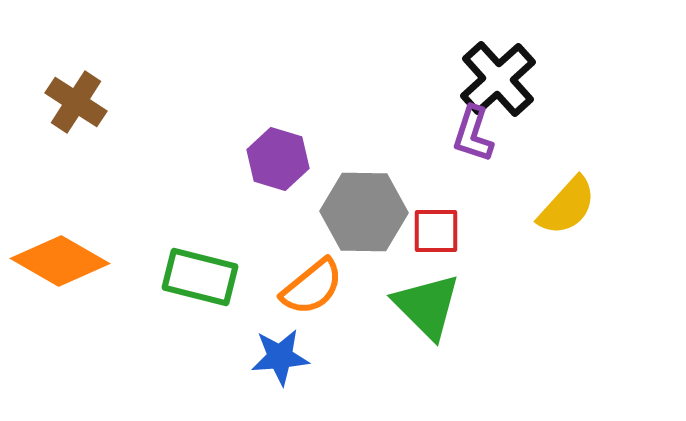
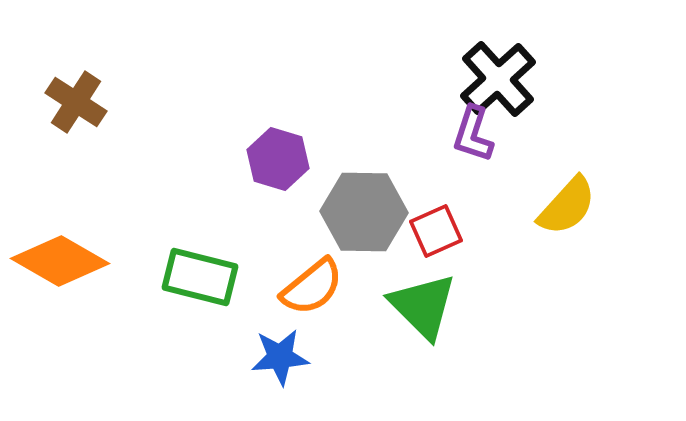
red square: rotated 24 degrees counterclockwise
green triangle: moved 4 px left
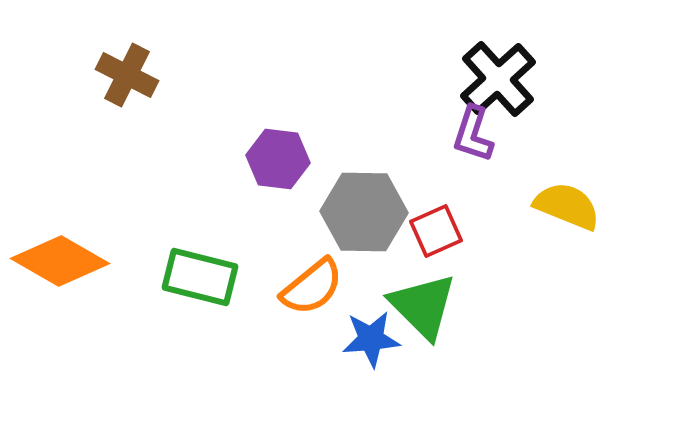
brown cross: moved 51 px right, 27 px up; rotated 6 degrees counterclockwise
purple hexagon: rotated 10 degrees counterclockwise
yellow semicircle: rotated 110 degrees counterclockwise
blue star: moved 91 px right, 18 px up
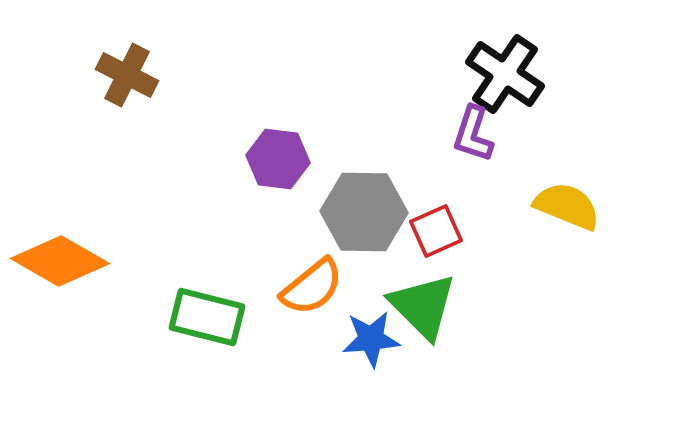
black cross: moved 7 px right, 5 px up; rotated 14 degrees counterclockwise
green rectangle: moved 7 px right, 40 px down
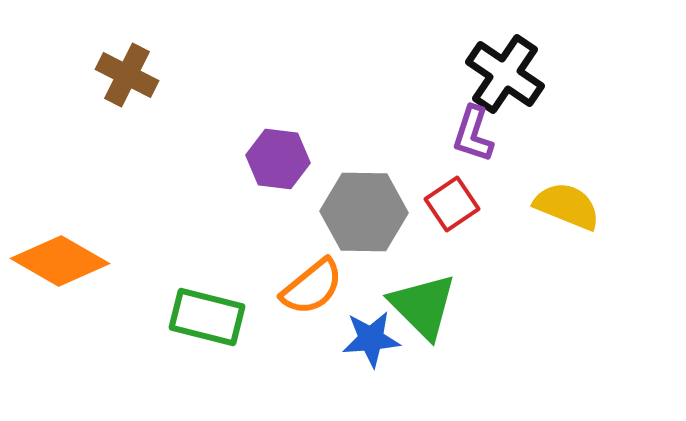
red square: moved 16 px right, 27 px up; rotated 10 degrees counterclockwise
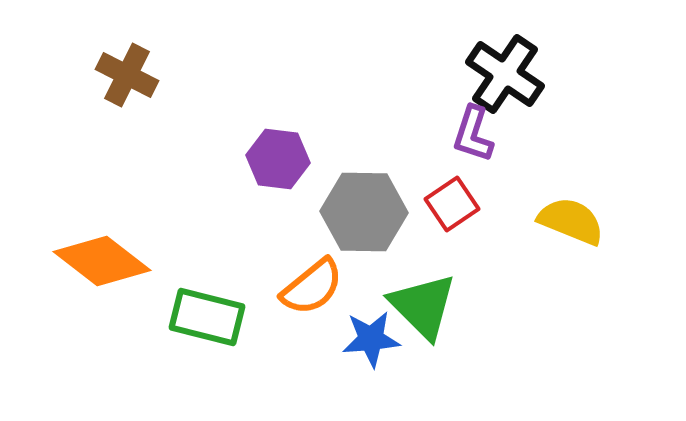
yellow semicircle: moved 4 px right, 15 px down
orange diamond: moved 42 px right; rotated 8 degrees clockwise
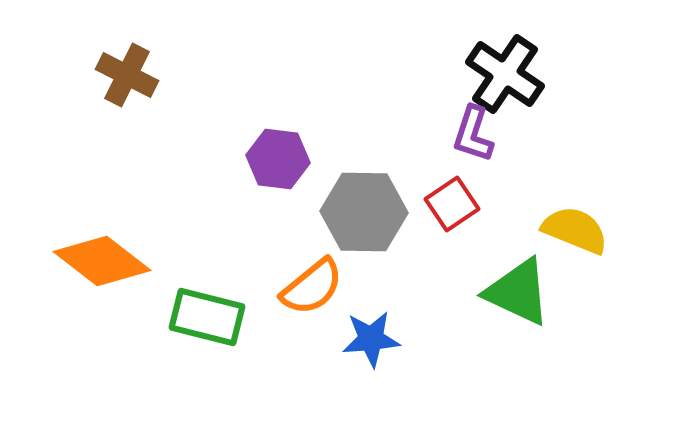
yellow semicircle: moved 4 px right, 9 px down
green triangle: moved 95 px right, 14 px up; rotated 20 degrees counterclockwise
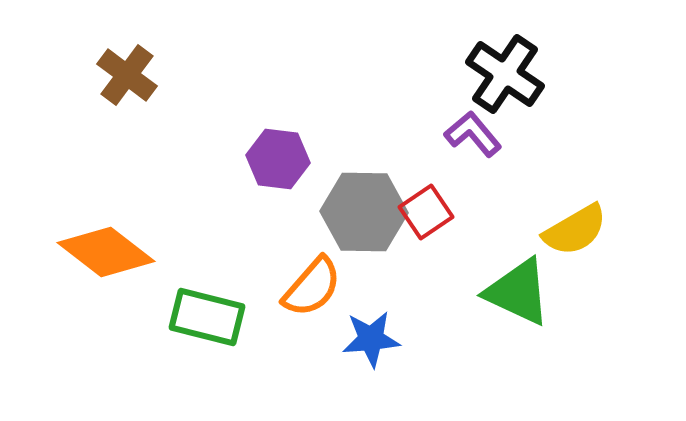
brown cross: rotated 10 degrees clockwise
purple L-shape: rotated 122 degrees clockwise
red square: moved 26 px left, 8 px down
yellow semicircle: rotated 128 degrees clockwise
orange diamond: moved 4 px right, 9 px up
orange semicircle: rotated 10 degrees counterclockwise
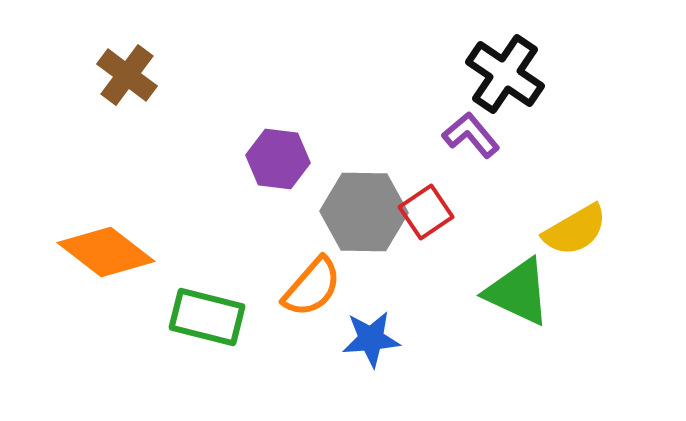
purple L-shape: moved 2 px left, 1 px down
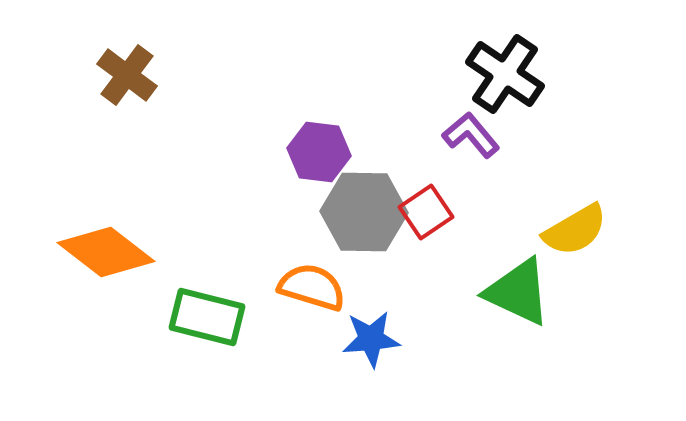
purple hexagon: moved 41 px right, 7 px up
orange semicircle: rotated 114 degrees counterclockwise
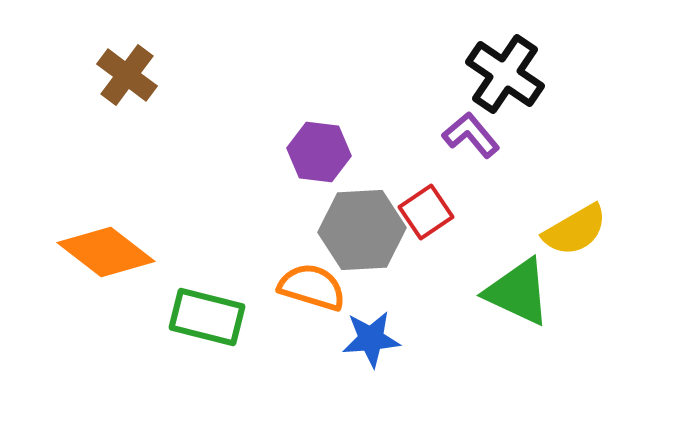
gray hexagon: moved 2 px left, 18 px down; rotated 4 degrees counterclockwise
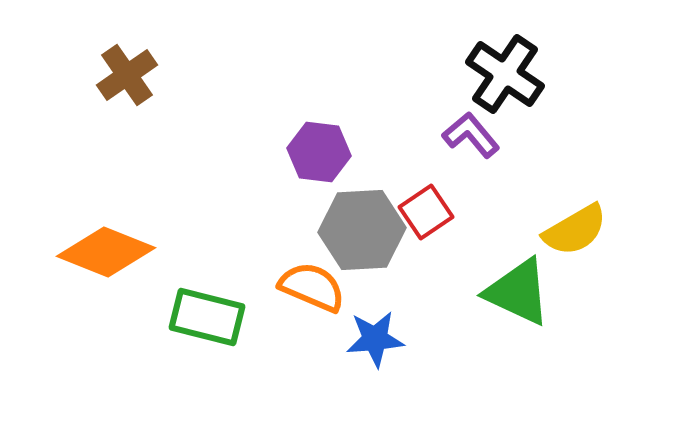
brown cross: rotated 18 degrees clockwise
orange diamond: rotated 16 degrees counterclockwise
orange semicircle: rotated 6 degrees clockwise
blue star: moved 4 px right
